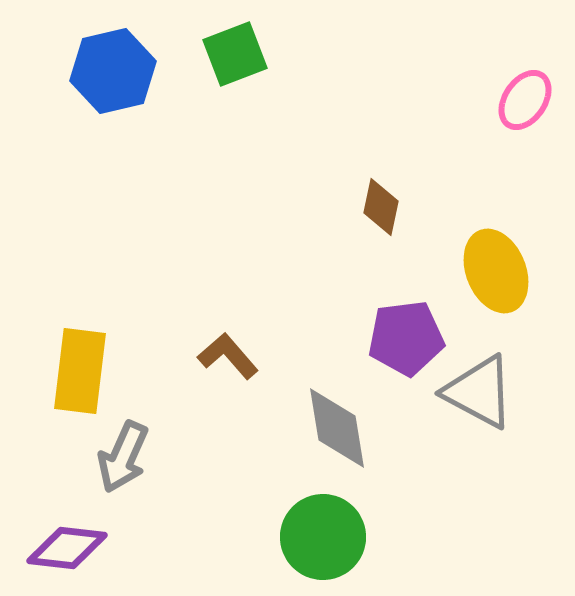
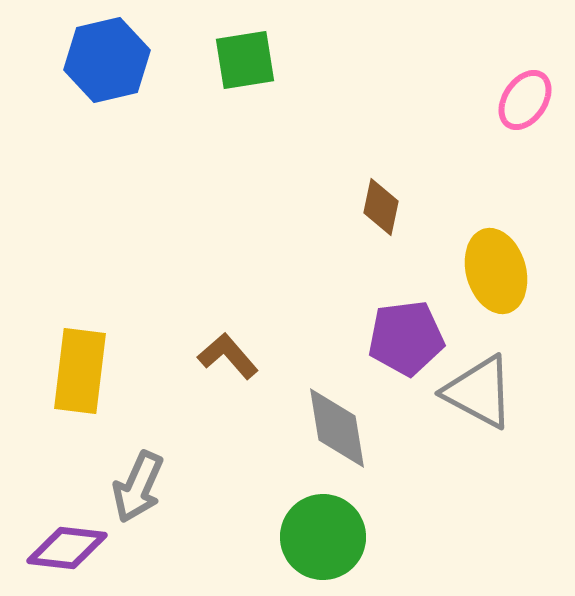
green square: moved 10 px right, 6 px down; rotated 12 degrees clockwise
blue hexagon: moved 6 px left, 11 px up
yellow ellipse: rotated 6 degrees clockwise
gray arrow: moved 15 px right, 30 px down
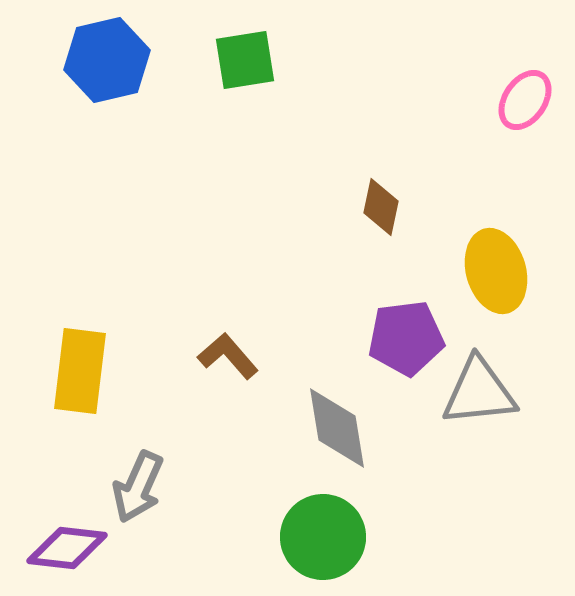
gray triangle: rotated 34 degrees counterclockwise
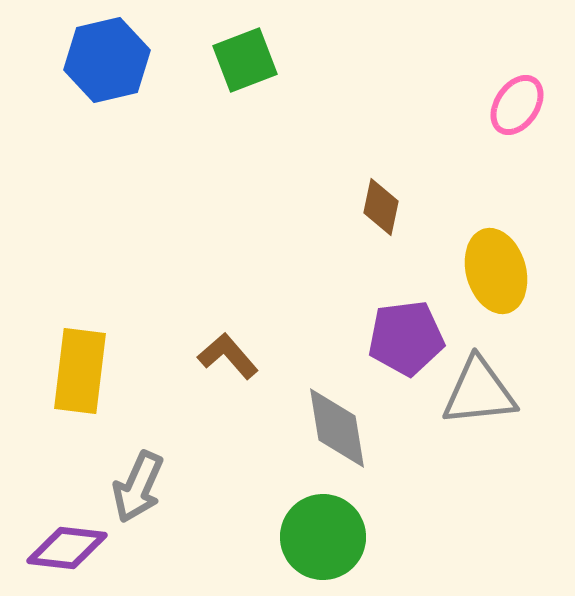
green square: rotated 12 degrees counterclockwise
pink ellipse: moved 8 px left, 5 px down
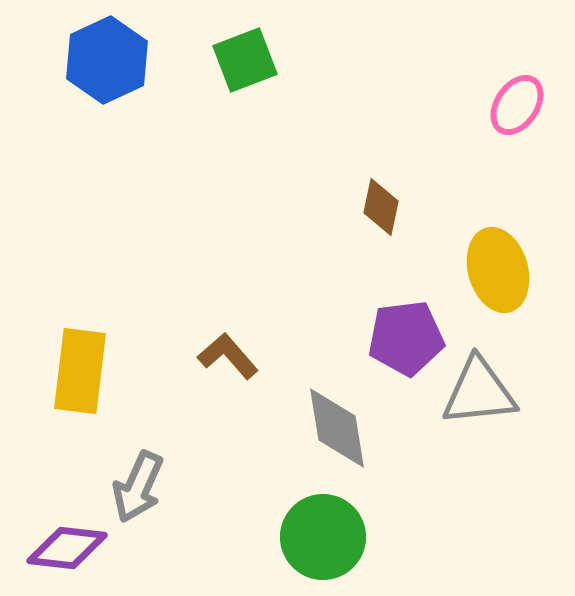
blue hexagon: rotated 12 degrees counterclockwise
yellow ellipse: moved 2 px right, 1 px up
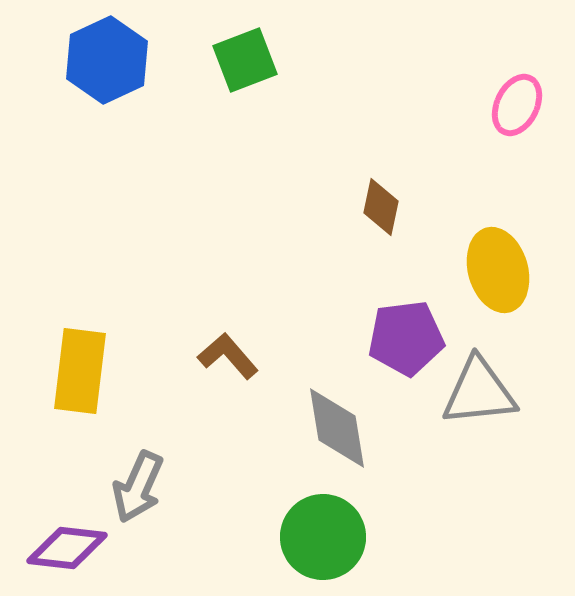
pink ellipse: rotated 8 degrees counterclockwise
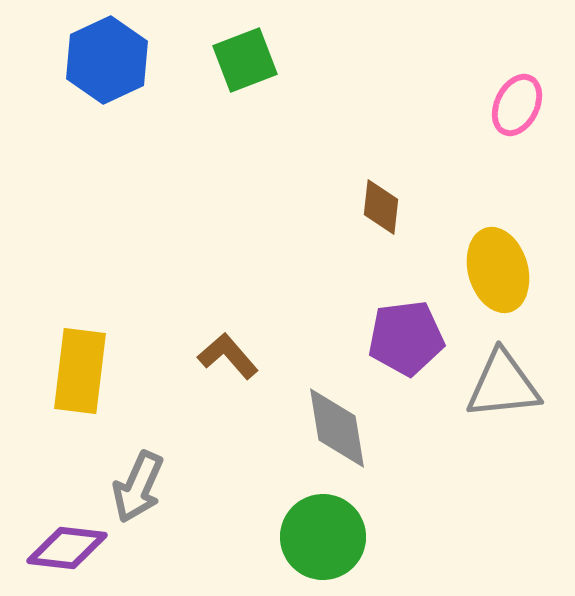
brown diamond: rotated 6 degrees counterclockwise
gray triangle: moved 24 px right, 7 px up
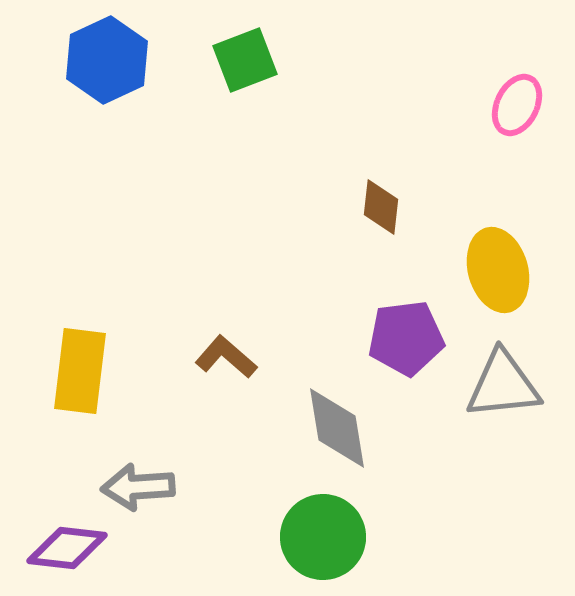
brown L-shape: moved 2 px left, 1 px down; rotated 8 degrees counterclockwise
gray arrow: rotated 62 degrees clockwise
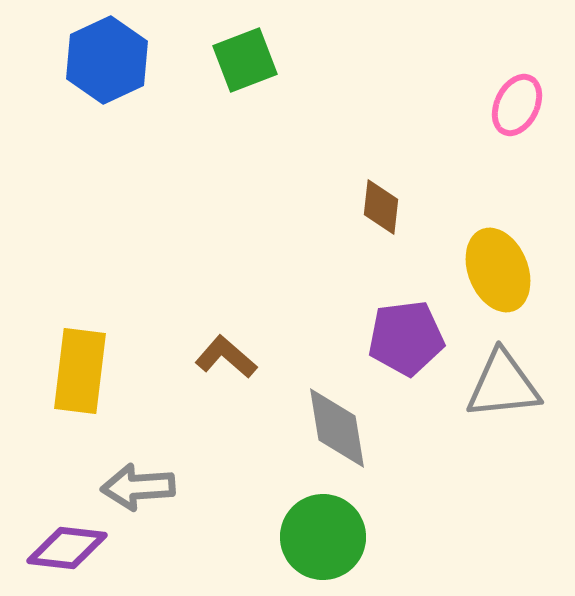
yellow ellipse: rotated 6 degrees counterclockwise
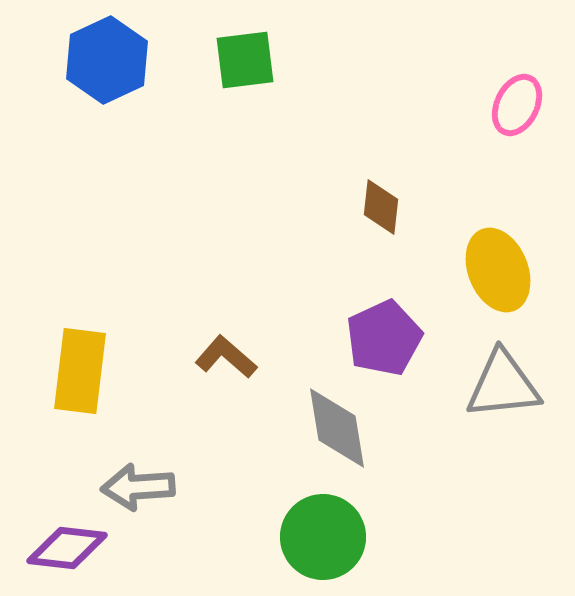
green square: rotated 14 degrees clockwise
purple pentagon: moved 22 px left; rotated 18 degrees counterclockwise
